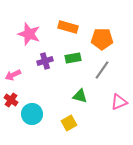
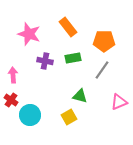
orange rectangle: rotated 36 degrees clockwise
orange pentagon: moved 2 px right, 2 px down
purple cross: rotated 28 degrees clockwise
pink arrow: rotated 112 degrees clockwise
cyan circle: moved 2 px left, 1 px down
yellow square: moved 6 px up
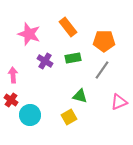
purple cross: rotated 21 degrees clockwise
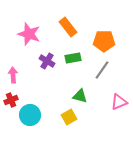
purple cross: moved 2 px right
red cross: rotated 32 degrees clockwise
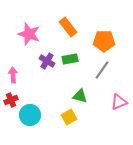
green rectangle: moved 3 px left, 1 px down
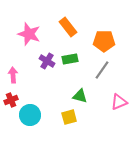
yellow square: rotated 14 degrees clockwise
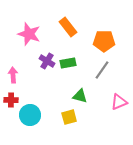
green rectangle: moved 2 px left, 4 px down
red cross: rotated 24 degrees clockwise
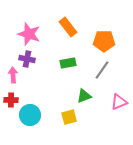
purple cross: moved 20 px left, 2 px up; rotated 21 degrees counterclockwise
green triangle: moved 4 px right; rotated 35 degrees counterclockwise
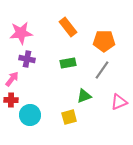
pink star: moved 8 px left, 1 px up; rotated 25 degrees counterclockwise
pink arrow: moved 1 px left, 4 px down; rotated 42 degrees clockwise
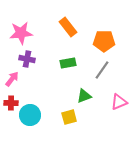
red cross: moved 3 px down
